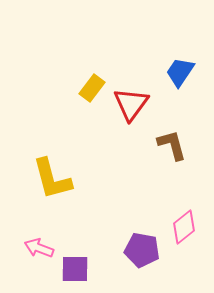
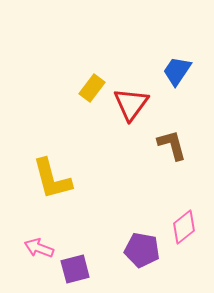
blue trapezoid: moved 3 px left, 1 px up
purple square: rotated 16 degrees counterclockwise
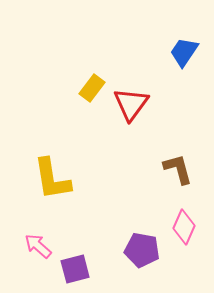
blue trapezoid: moved 7 px right, 19 px up
brown L-shape: moved 6 px right, 24 px down
yellow L-shape: rotated 6 degrees clockwise
pink diamond: rotated 28 degrees counterclockwise
pink arrow: moved 1 px left, 2 px up; rotated 20 degrees clockwise
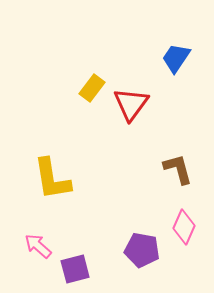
blue trapezoid: moved 8 px left, 6 px down
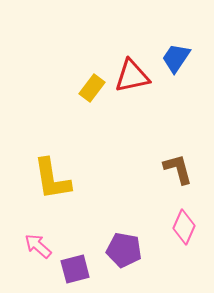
red triangle: moved 1 px right, 28 px up; rotated 42 degrees clockwise
purple pentagon: moved 18 px left
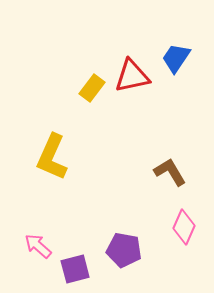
brown L-shape: moved 8 px left, 3 px down; rotated 16 degrees counterclockwise
yellow L-shape: moved 22 px up; rotated 33 degrees clockwise
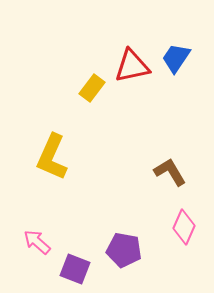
red triangle: moved 10 px up
pink arrow: moved 1 px left, 4 px up
purple square: rotated 36 degrees clockwise
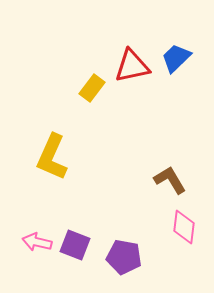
blue trapezoid: rotated 12 degrees clockwise
brown L-shape: moved 8 px down
pink diamond: rotated 16 degrees counterclockwise
pink arrow: rotated 28 degrees counterclockwise
purple pentagon: moved 7 px down
purple square: moved 24 px up
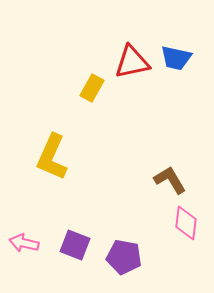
blue trapezoid: rotated 124 degrees counterclockwise
red triangle: moved 4 px up
yellow rectangle: rotated 8 degrees counterclockwise
pink diamond: moved 2 px right, 4 px up
pink arrow: moved 13 px left, 1 px down
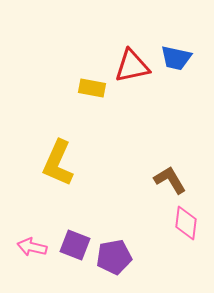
red triangle: moved 4 px down
yellow rectangle: rotated 72 degrees clockwise
yellow L-shape: moved 6 px right, 6 px down
pink arrow: moved 8 px right, 4 px down
purple pentagon: moved 10 px left; rotated 20 degrees counterclockwise
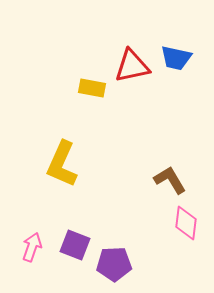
yellow L-shape: moved 4 px right, 1 px down
pink arrow: rotated 96 degrees clockwise
purple pentagon: moved 7 px down; rotated 8 degrees clockwise
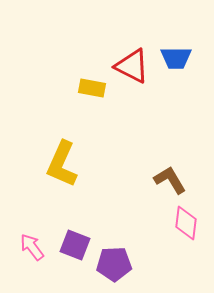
blue trapezoid: rotated 12 degrees counterclockwise
red triangle: rotated 39 degrees clockwise
pink arrow: rotated 56 degrees counterclockwise
